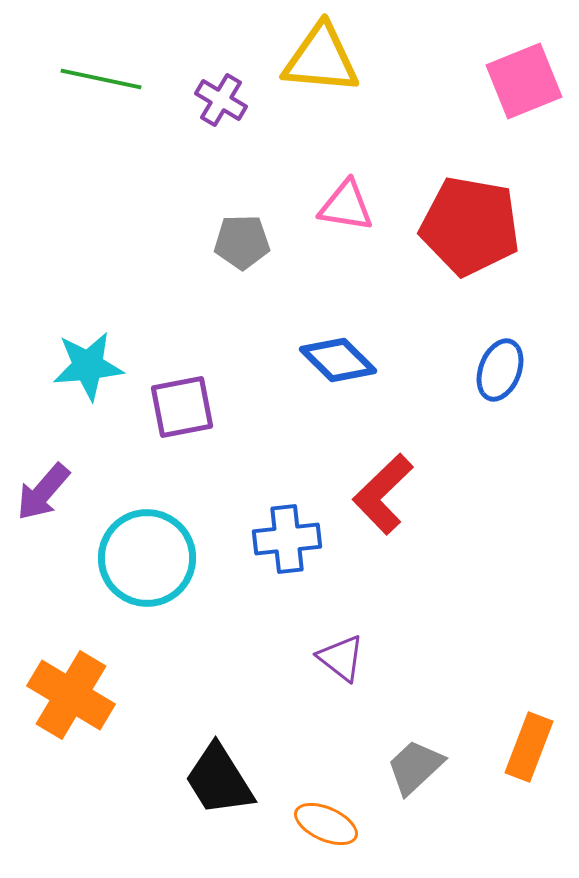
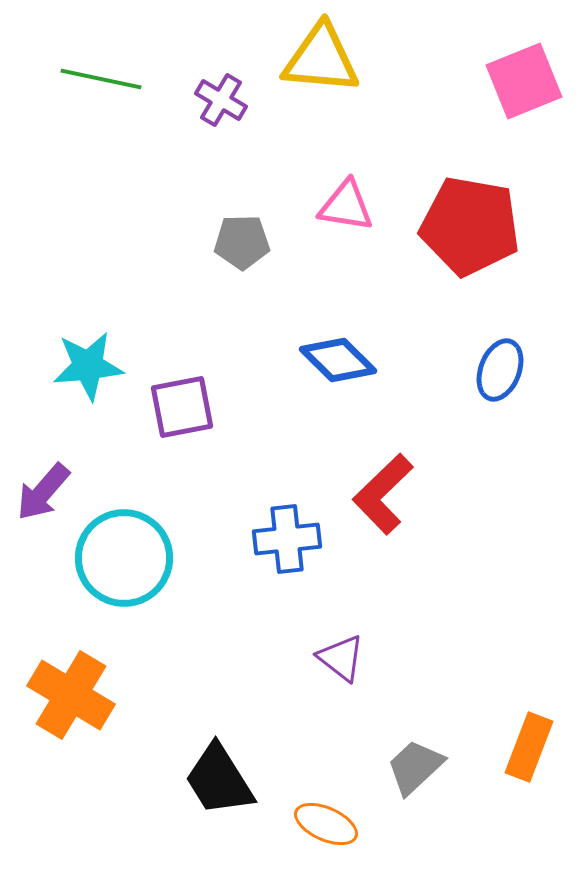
cyan circle: moved 23 px left
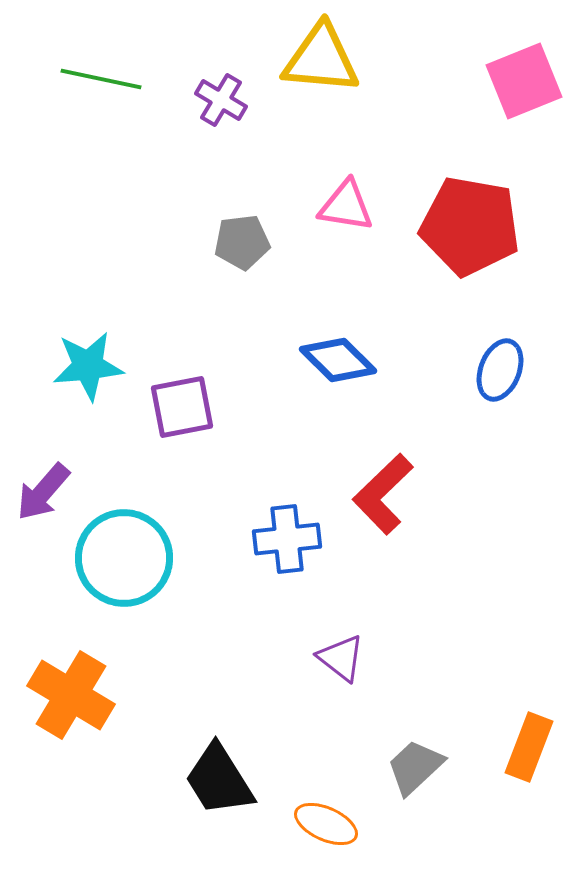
gray pentagon: rotated 6 degrees counterclockwise
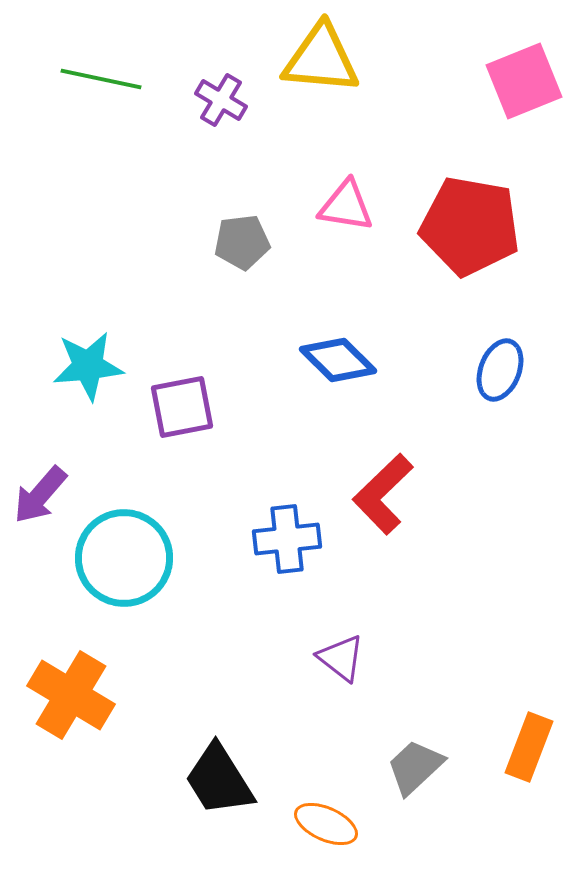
purple arrow: moved 3 px left, 3 px down
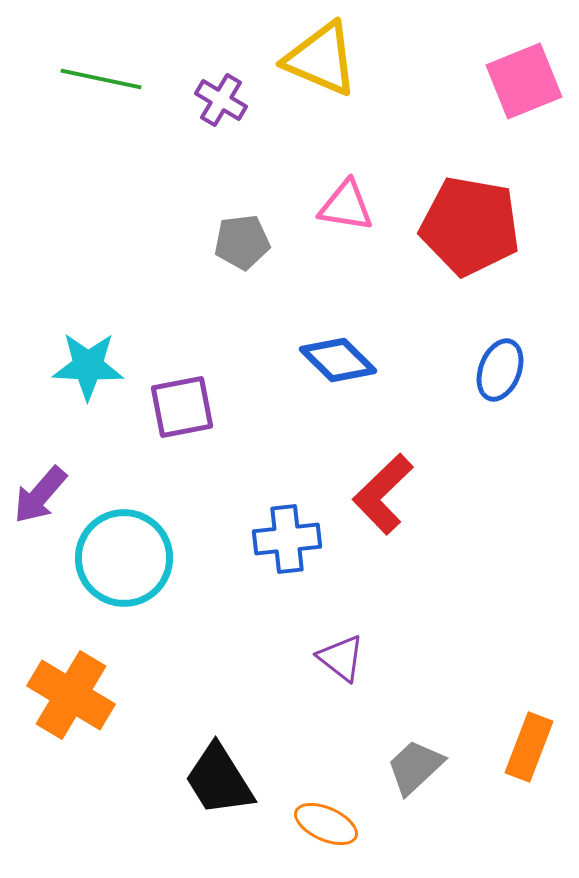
yellow triangle: rotated 18 degrees clockwise
cyan star: rotated 8 degrees clockwise
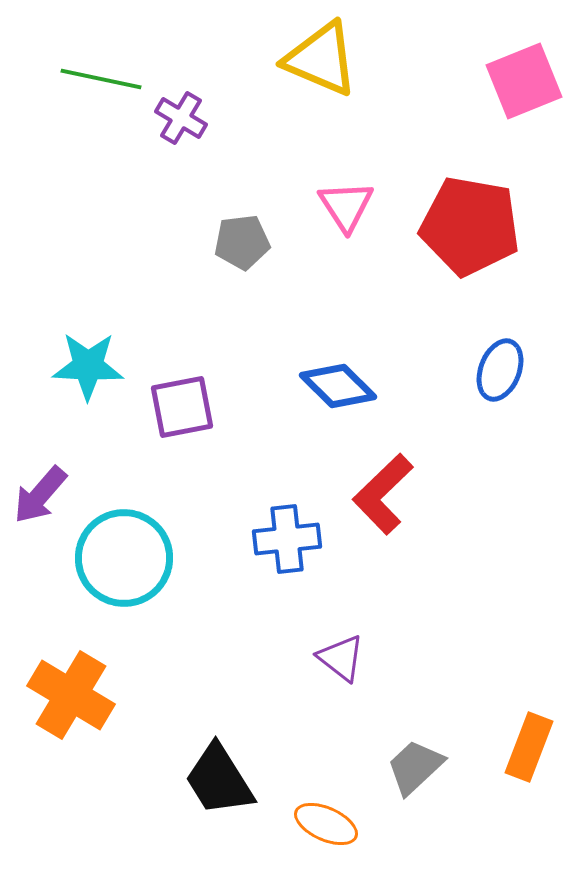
purple cross: moved 40 px left, 18 px down
pink triangle: rotated 48 degrees clockwise
blue diamond: moved 26 px down
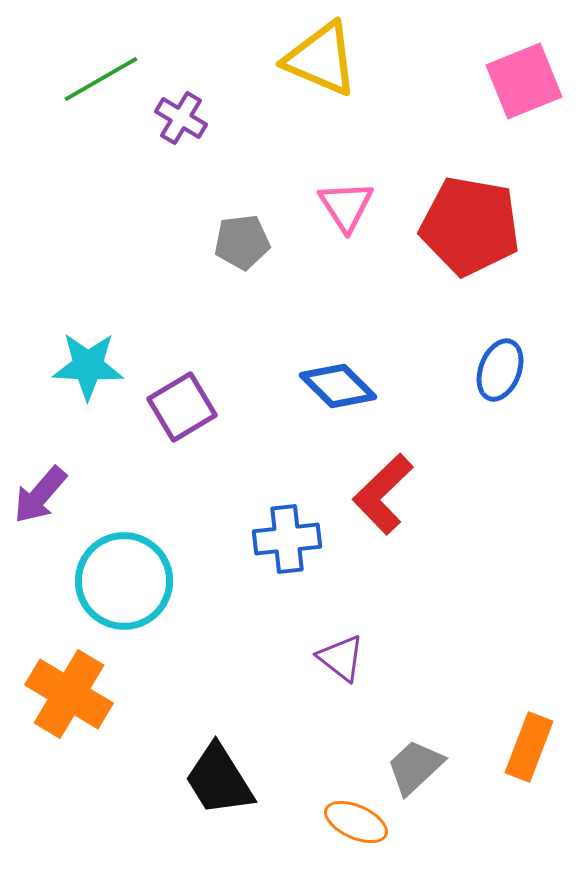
green line: rotated 42 degrees counterclockwise
purple square: rotated 20 degrees counterclockwise
cyan circle: moved 23 px down
orange cross: moved 2 px left, 1 px up
orange ellipse: moved 30 px right, 2 px up
